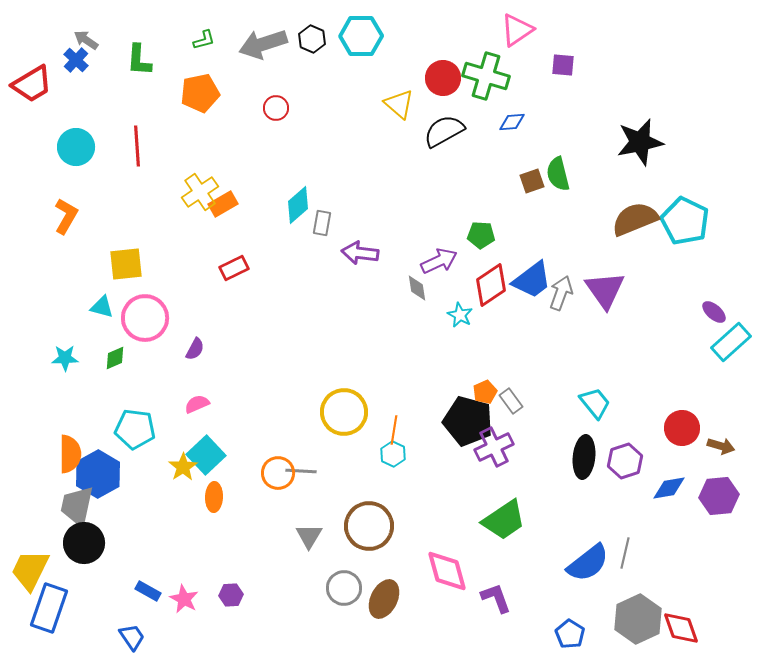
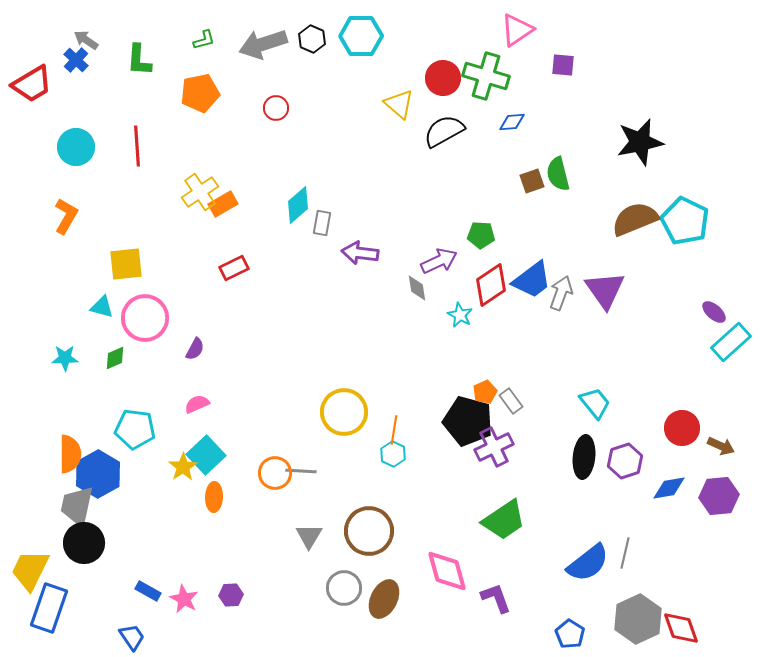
brown arrow at (721, 446): rotated 8 degrees clockwise
orange circle at (278, 473): moved 3 px left
brown circle at (369, 526): moved 5 px down
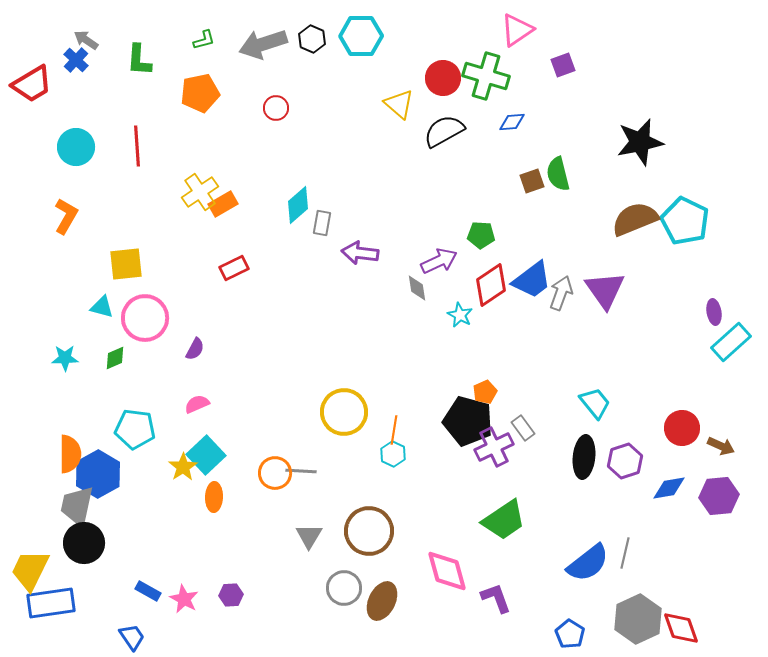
purple square at (563, 65): rotated 25 degrees counterclockwise
purple ellipse at (714, 312): rotated 40 degrees clockwise
gray rectangle at (511, 401): moved 12 px right, 27 px down
brown ellipse at (384, 599): moved 2 px left, 2 px down
blue rectangle at (49, 608): moved 2 px right, 5 px up; rotated 63 degrees clockwise
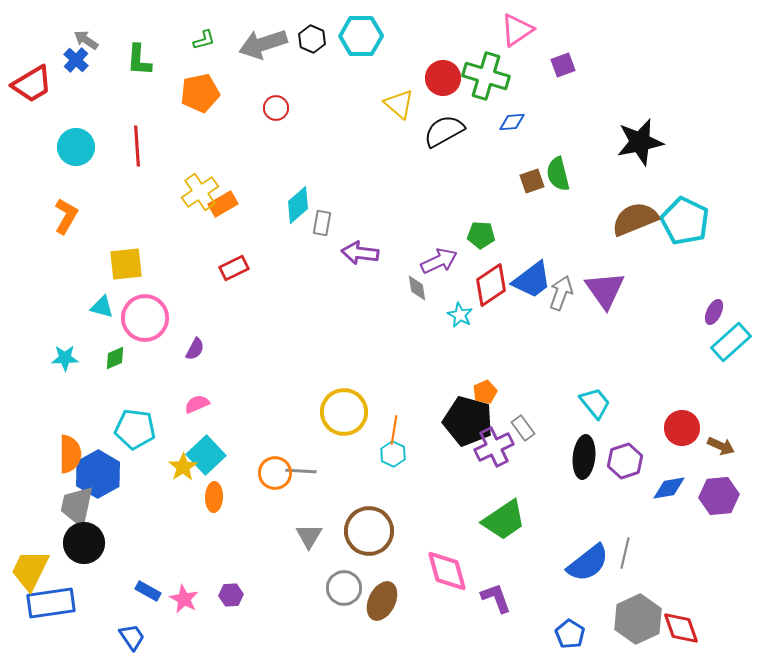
purple ellipse at (714, 312): rotated 35 degrees clockwise
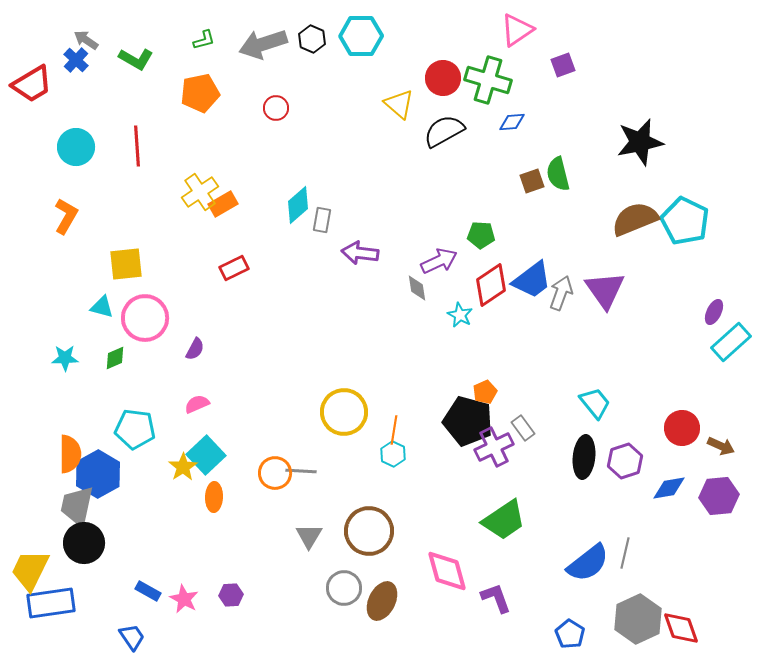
green L-shape at (139, 60): moved 3 px left, 1 px up; rotated 64 degrees counterclockwise
green cross at (486, 76): moved 2 px right, 4 px down
gray rectangle at (322, 223): moved 3 px up
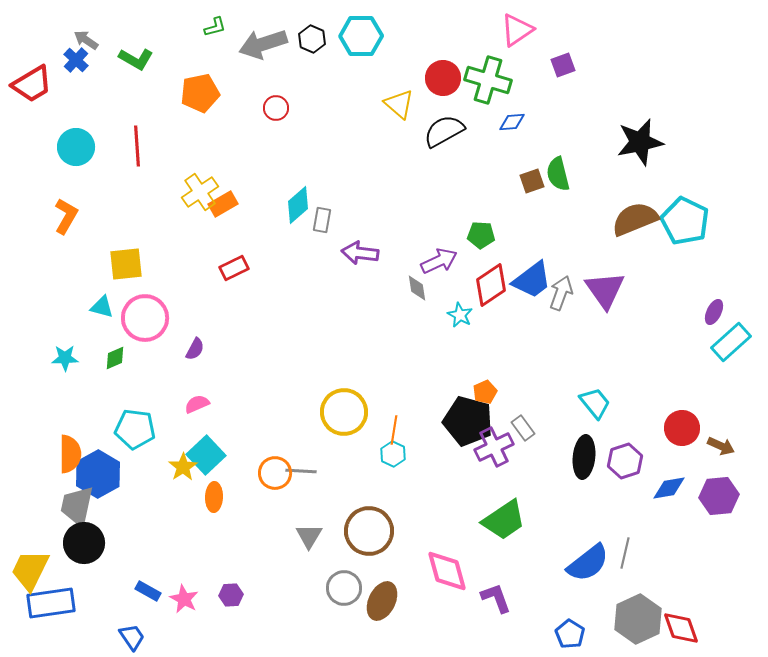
green L-shape at (204, 40): moved 11 px right, 13 px up
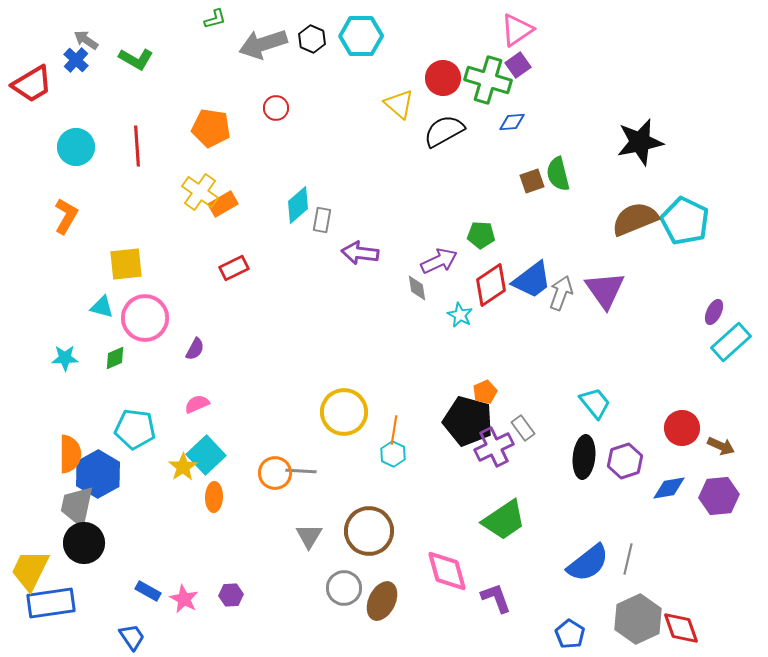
green L-shape at (215, 27): moved 8 px up
purple square at (563, 65): moved 45 px left; rotated 15 degrees counterclockwise
orange pentagon at (200, 93): moved 11 px right, 35 px down; rotated 21 degrees clockwise
yellow cross at (200, 192): rotated 21 degrees counterclockwise
gray line at (625, 553): moved 3 px right, 6 px down
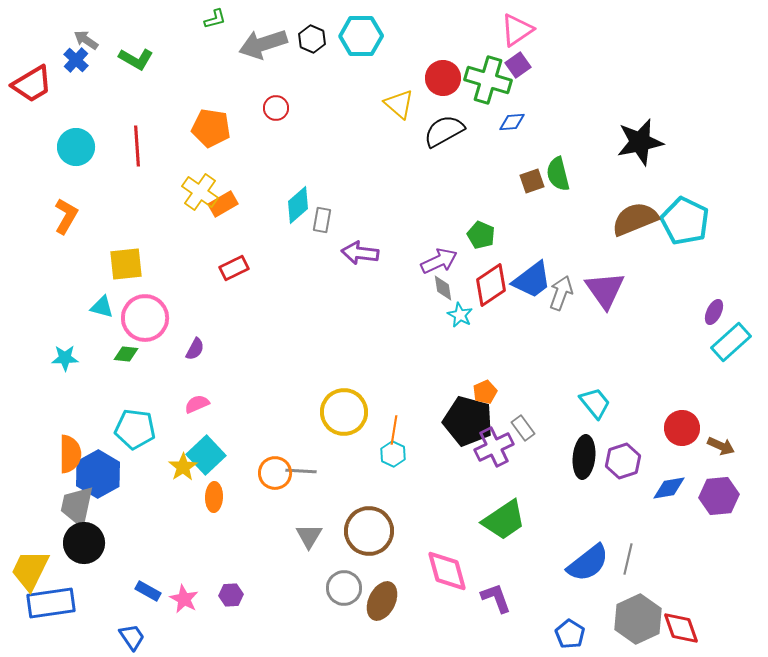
green pentagon at (481, 235): rotated 20 degrees clockwise
gray diamond at (417, 288): moved 26 px right
green diamond at (115, 358): moved 11 px right, 4 px up; rotated 30 degrees clockwise
purple hexagon at (625, 461): moved 2 px left
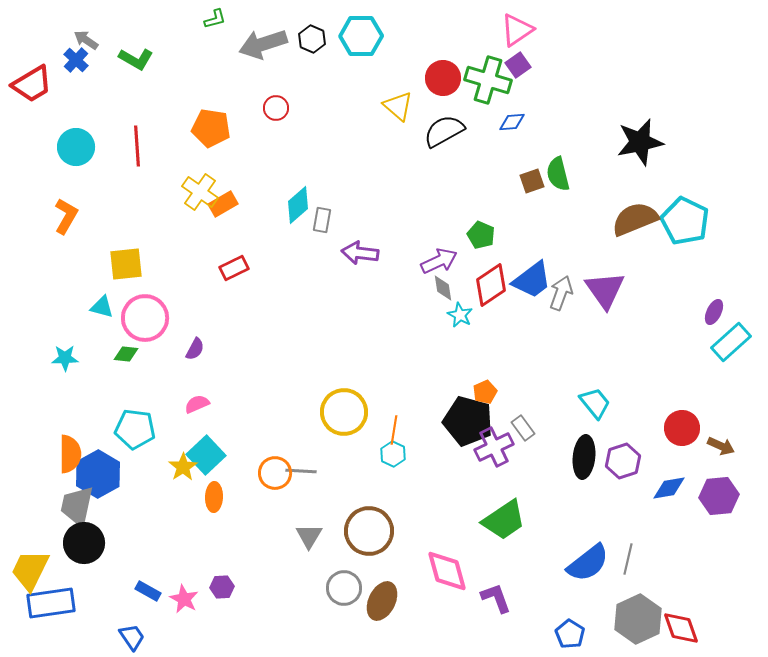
yellow triangle at (399, 104): moved 1 px left, 2 px down
purple hexagon at (231, 595): moved 9 px left, 8 px up
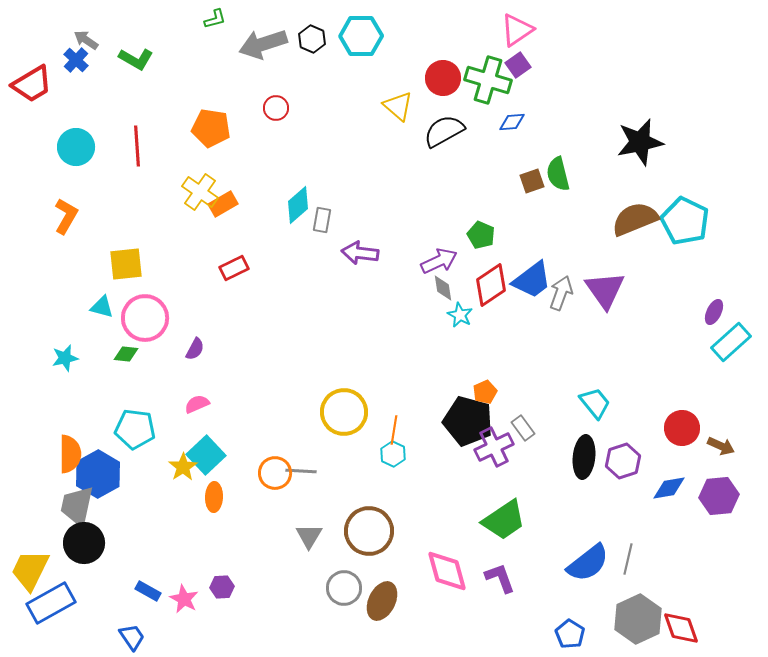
cyan star at (65, 358): rotated 12 degrees counterclockwise
purple L-shape at (496, 598): moved 4 px right, 20 px up
blue rectangle at (51, 603): rotated 21 degrees counterclockwise
